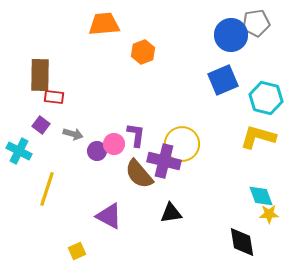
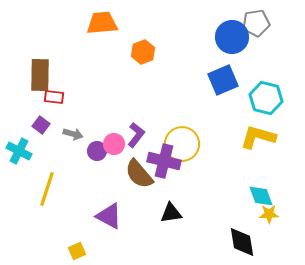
orange trapezoid: moved 2 px left, 1 px up
blue circle: moved 1 px right, 2 px down
purple L-shape: rotated 30 degrees clockwise
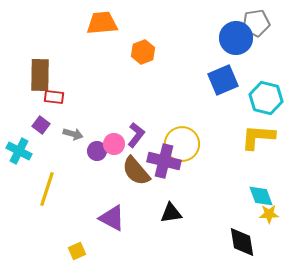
blue circle: moved 4 px right, 1 px down
yellow L-shape: rotated 12 degrees counterclockwise
brown semicircle: moved 3 px left, 3 px up
purple triangle: moved 3 px right, 2 px down
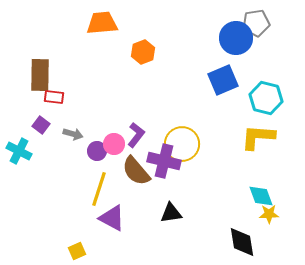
yellow line: moved 52 px right
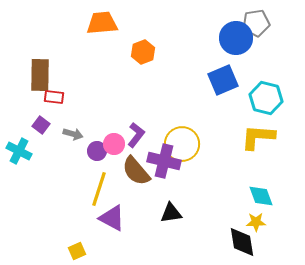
yellow star: moved 13 px left, 8 px down
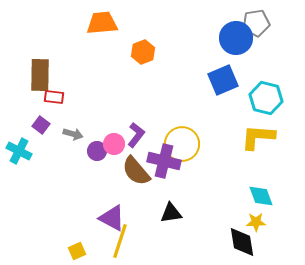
yellow line: moved 21 px right, 52 px down
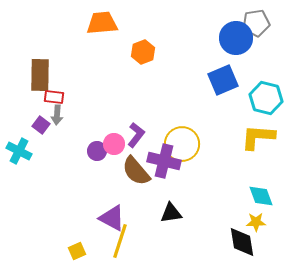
gray arrow: moved 16 px left, 19 px up; rotated 78 degrees clockwise
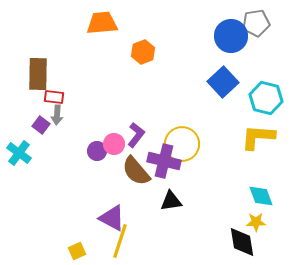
blue circle: moved 5 px left, 2 px up
brown rectangle: moved 2 px left, 1 px up
blue square: moved 2 px down; rotated 20 degrees counterclockwise
cyan cross: moved 2 px down; rotated 10 degrees clockwise
black triangle: moved 12 px up
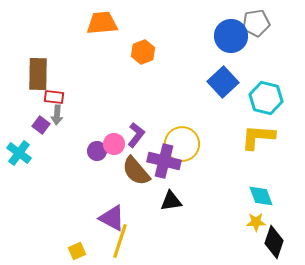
black diamond: moved 32 px right; rotated 28 degrees clockwise
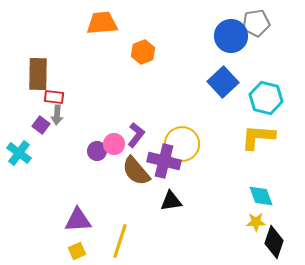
purple triangle: moved 34 px left, 2 px down; rotated 32 degrees counterclockwise
